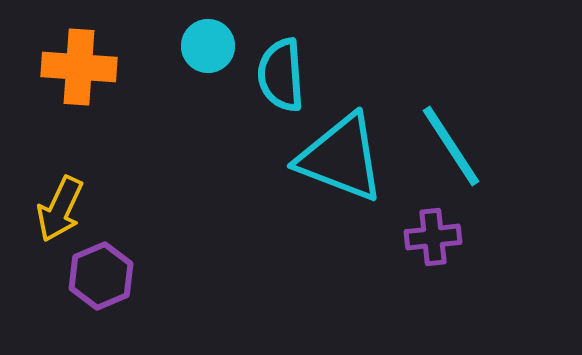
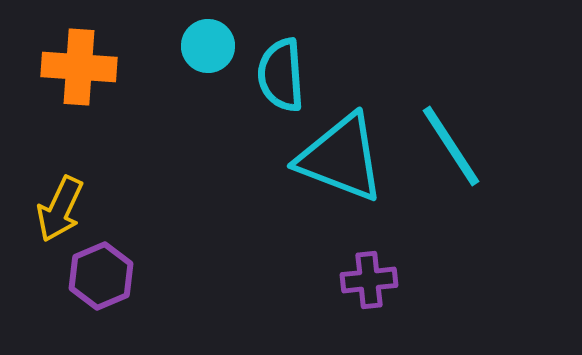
purple cross: moved 64 px left, 43 px down
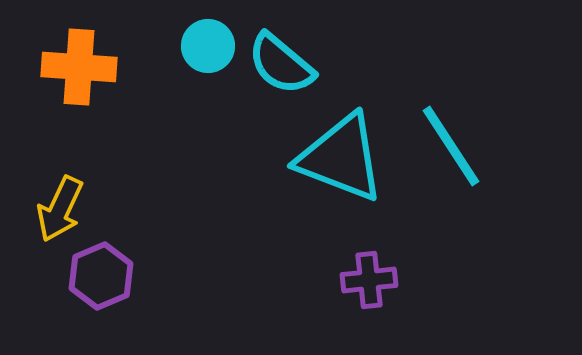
cyan semicircle: moved 11 px up; rotated 46 degrees counterclockwise
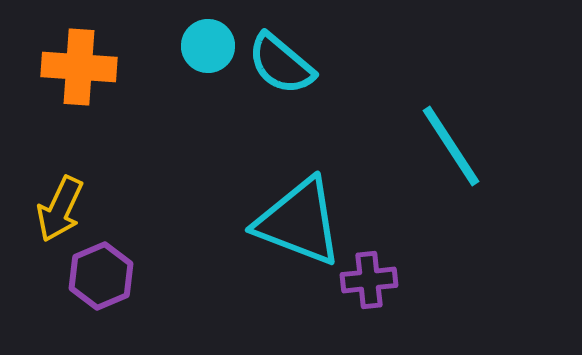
cyan triangle: moved 42 px left, 64 px down
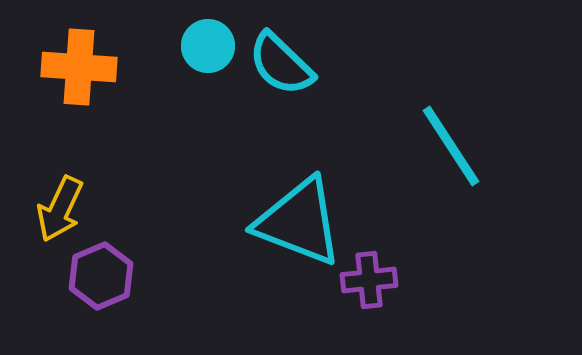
cyan semicircle: rotated 4 degrees clockwise
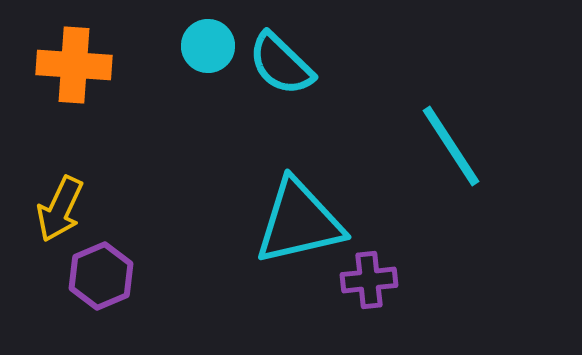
orange cross: moved 5 px left, 2 px up
cyan triangle: rotated 34 degrees counterclockwise
